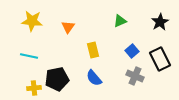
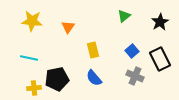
green triangle: moved 4 px right, 5 px up; rotated 16 degrees counterclockwise
cyan line: moved 2 px down
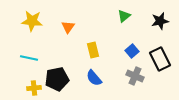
black star: moved 1 px up; rotated 18 degrees clockwise
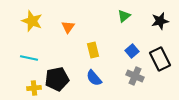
yellow star: rotated 15 degrees clockwise
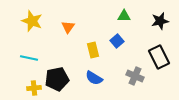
green triangle: rotated 40 degrees clockwise
blue square: moved 15 px left, 10 px up
black rectangle: moved 1 px left, 2 px up
blue semicircle: rotated 18 degrees counterclockwise
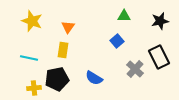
yellow rectangle: moved 30 px left; rotated 21 degrees clockwise
gray cross: moved 7 px up; rotated 18 degrees clockwise
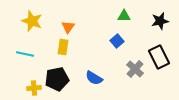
yellow rectangle: moved 3 px up
cyan line: moved 4 px left, 4 px up
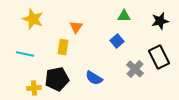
yellow star: moved 1 px right, 2 px up
orange triangle: moved 8 px right
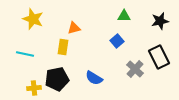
orange triangle: moved 2 px left, 1 px down; rotated 40 degrees clockwise
